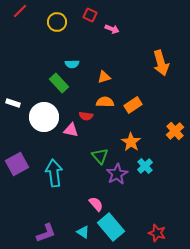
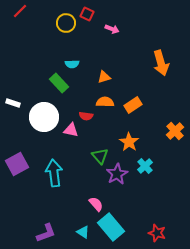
red square: moved 3 px left, 1 px up
yellow circle: moved 9 px right, 1 px down
orange star: moved 2 px left
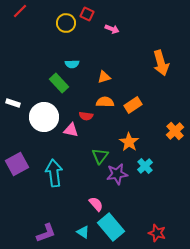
green triangle: rotated 18 degrees clockwise
purple star: rotated 20 degrees clockwise
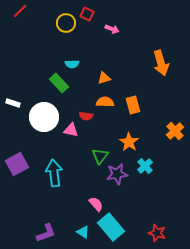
orange triangle: moved 1 px down
orange rectangle: rotated 72 degrees counterclockwise
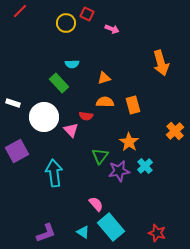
pink triangle: rotated 35 degrees clockwise
purple square: moved 13 px up
purple star: moved 2 px right, 3 px up
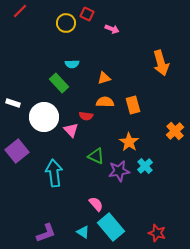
purple square: rotated 10 degrees counterclockwise
green triangle: moved 4 px left; rotated 42 degrees counterclockwise
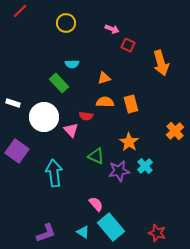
red square: moved 41 px right, 31 px down
orange rectangle: moved 2 px left, 1 px up
purple square: rotated 15 degrees counterclockwise
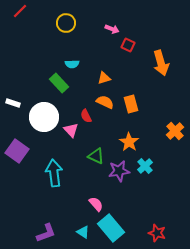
orange semicircle: rotated 24 degrees clockwise
red semicircle: rotated 56 degrees clockwise
cyan rectangle: moved 1 px down
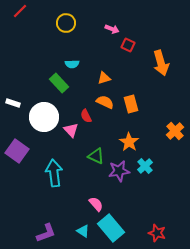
cyan triangle: moved 1 px up
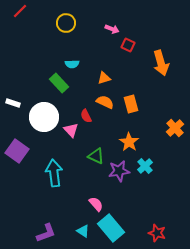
orange cross: moved 3 px up
